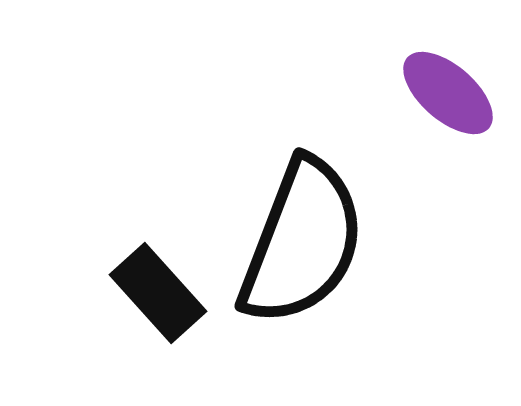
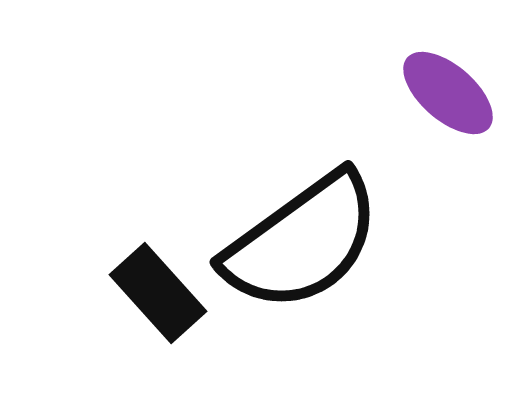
black semicircle: rotated 33 degrees clockwise
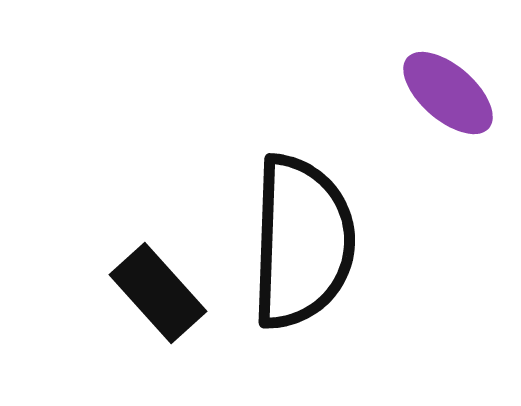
black semicircle: rotated 52 degrees counterclockwise
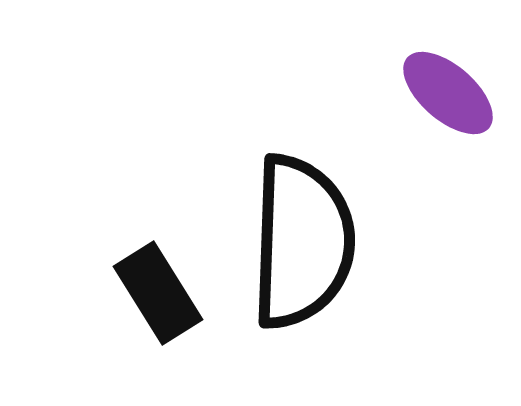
black rectangle: rotated 10 degrees clockwise
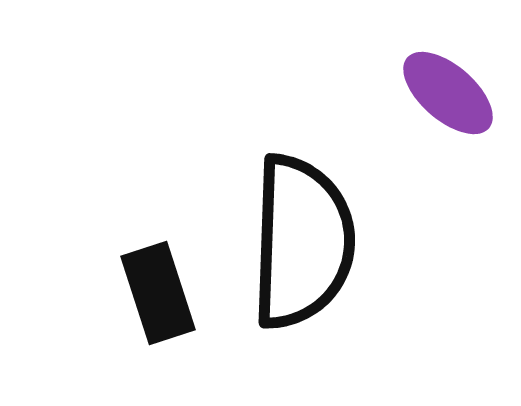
black rectangle: rotated 14 degrees clockwise
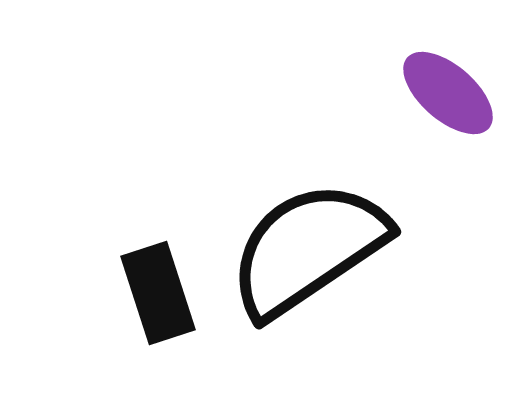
black semicircle: moved 6 px right, 7 px down; rotated 126 degrees counterclockwise
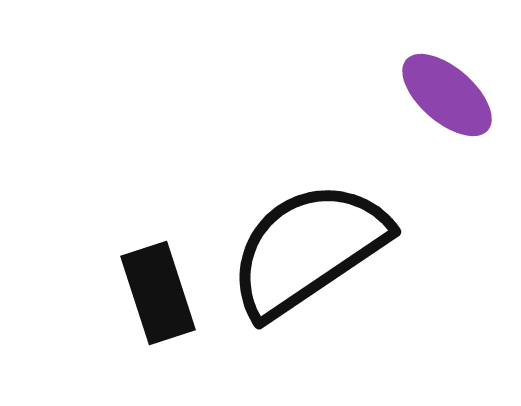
purple ellipse: moved 1 px left, 2 px down
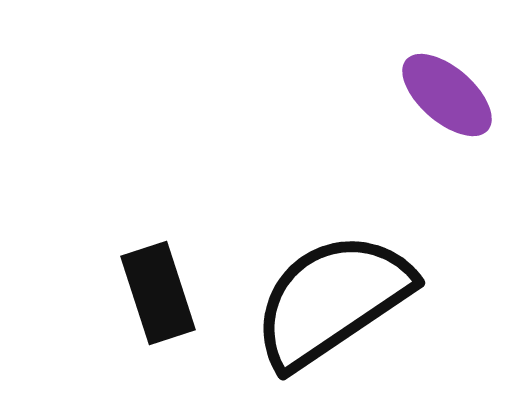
black semicircle: moved 24 px right, 51 px down
